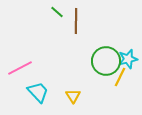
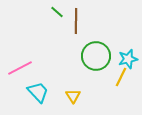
green circle: moved 10 px left, 5 px up
yellow line: moved 1 px right
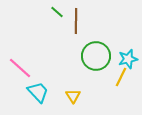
pink line: rotated 70 degrees clockwise
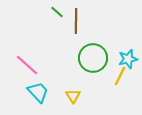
green circle: moved 3 px left, 2 px down
pink line: moved 7 px right, 3 px up
yellow line: moved 1 px left, 1 px up
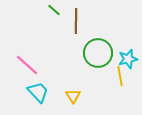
green line: moved 3 px left, 2 px up
green circle: moved 5 px right, 5 px up
yellow line: rotated 36 degrees counterclockwise
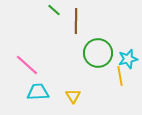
cyan trapezoid: rotated 50 degrees counterclockwise
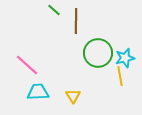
cyan star: moved 3 px left, 1 px up
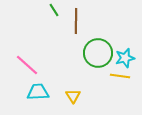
green line: rotated 16 degrees clockwise
yellow line: rotated 72 degrees counterclockwise
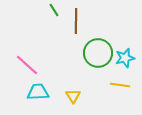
yellow line: moved 9 px down
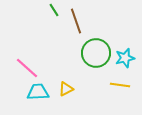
brown line: rotated 20 degrees counterclockwise
green circle: moved 2 px left
pink line: moved 3 px down
yellow triangle: moved 7 px left, 7 px up; rotated 35 degrees clockwise
